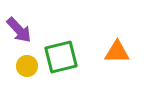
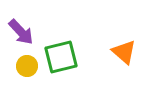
purple arrow: moved 2 px right, 2 px down
orange triangle: moved 7 px right; rotated 40 degrees clockwise
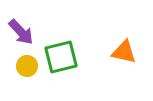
orange triangle: rotated 28 degrees counterclockwise
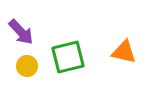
green square: moved 7 px right
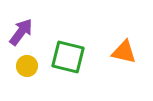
purple arrow: rotated 100 degrees counterclockwise
green square: rotated 28 degrees clockwise
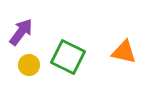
green square: rotated 12 degrees clockwise
yellow circle: moved 2 px right, 1 px up
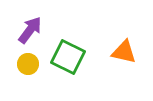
purple arrow: moved 9 px right, 2 px up
yellow circle: moved 1 px left, 1 px up
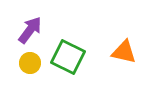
yellow circle: moved 2 px right, 1 px up
